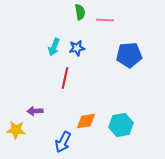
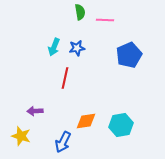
blue pentagon: rotated 20 degrees counterclockwise
yellow star: moved 5 px right, 6 px down; rotated 12 degrees clockwise
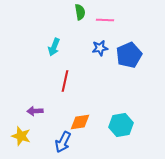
blue star: moved 23 px right
red line: moved 3 px down
orange diamond: moved 6 px left, 1 px down
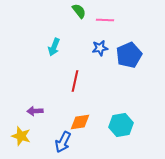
green semicircle: moved 1 px left, 1 px up; rotated 28 degrees counterclockwise
red line: moved 10 px right
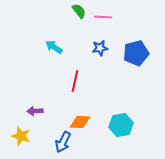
pink line: moved 2 px left, 3 px up
cyan arrow: rotated 102 degrees clockwise
blue pentagon: moved 7 px right, 2 px up; rotated 10 degrees clockwise
orange diamond: rotated 10 degrees clockwise
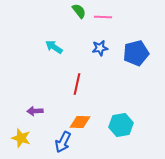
red line: moved 2 px right, 3 px down
yellow star: moved 2 px down
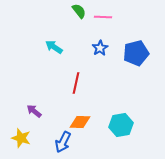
blue star: rotated 21 degrees counterclockwise
red line: moved 1 px left, 1 px up
purple arrow: moved 1 px left; rotated 42 degrees clockwise
